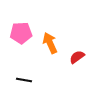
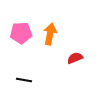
orange arrow: moved 9 px up; rotated 35 degrees clockwise
red semicircle: moved 2 px left, 1 px down; rotated 14 degrees clockwise
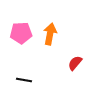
red semicircle: moved 5 px down; rotated 28 degrees counterclockwise
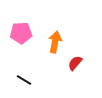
orange arrow: moved 5 px right, 8 px down
black line: rotated 21 degrees clockwise
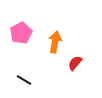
pink pentagon: rotated 25 degrees counterclockwise
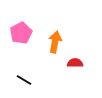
red semicircle: rotated 49 degrees clockwise
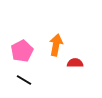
pink pentagon: moved 1 px right, 18 px down
orange arrow: moved 1 px right, 3 px down
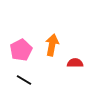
orange arrow: moved 4 px left
pink pentagon: moved 1 px left, 1 px up
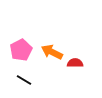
orange arrow: moved 7 px down; rotated 75 degrees counterclockwise
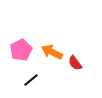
red semicircle: rotated 126 degrees counterclockwise
black line: moved 7 px right; rotated 70 degrees counterclockwise
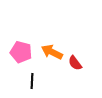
pink pentagon: moved 2 px down; rotated 30 degrees counterclockwise
black line: moved 1 px right, 1 px down; rotated 49 degrees counterclockwise
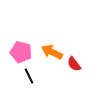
red semicircle: moved 1 px left, 1 px down
black line: moved 3 px left, 5 px up; rotated 28 degrees counterclockwise
